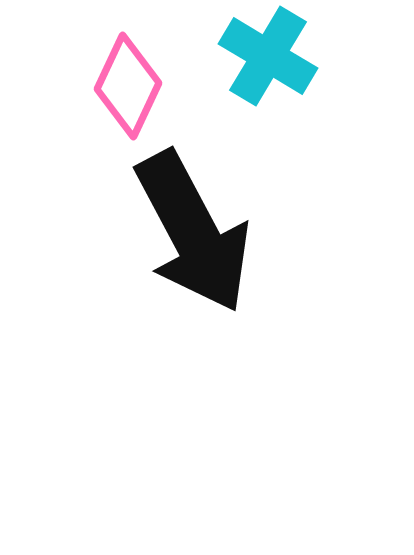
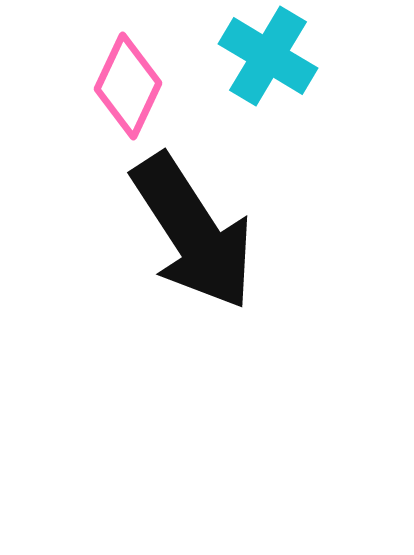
black arrow: rotated 5 degrees counterclockwise
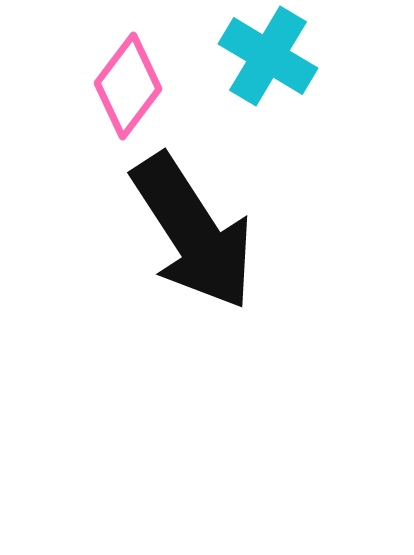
pink diamond: rotated 12 degrees clockwise
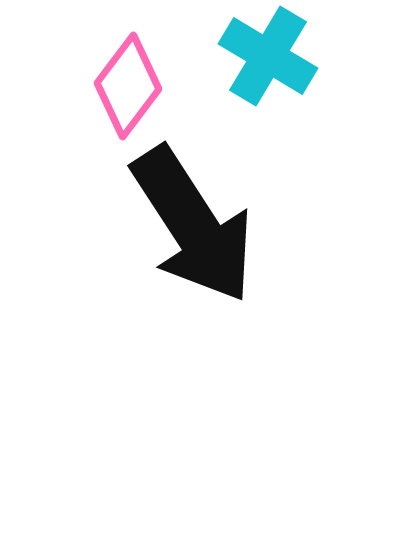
black arrow: moved 7 px up
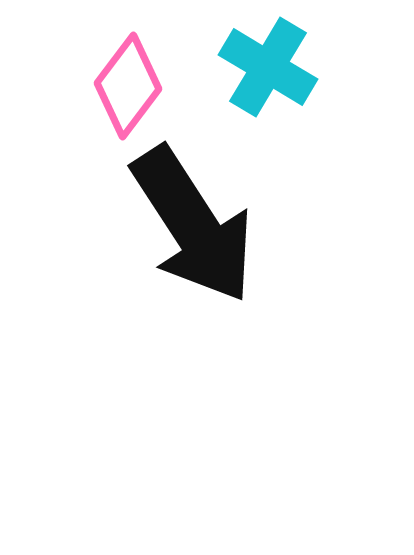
cyan cross: moved 11 px down
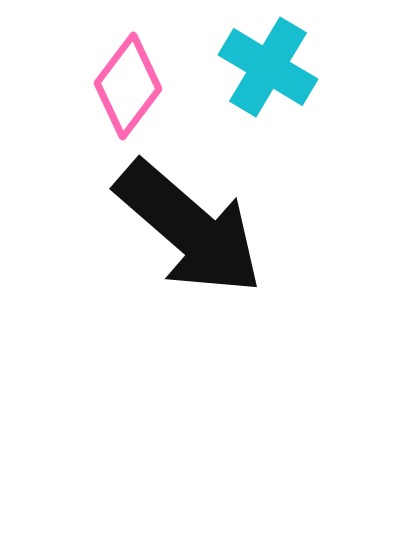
black arrow: moved 4 px left, 3 px down; rotated 16 degrees counterclockwise
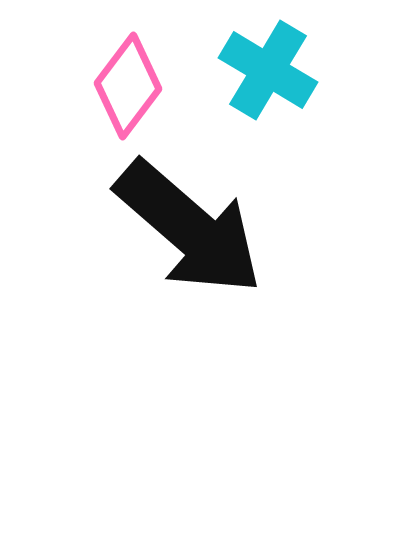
cyan cross: moved 3 px down
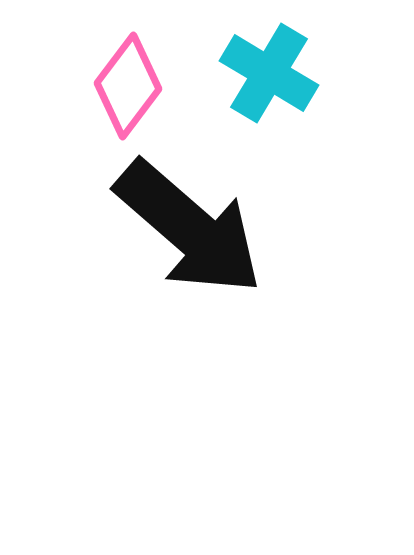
cyan cross: moved 1 px right, 3 px down
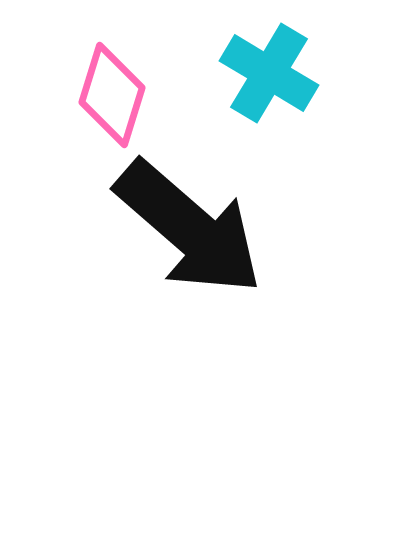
pink diamond: moved 16 px left, 9 px down; rotated 20 degrees counterclockwise
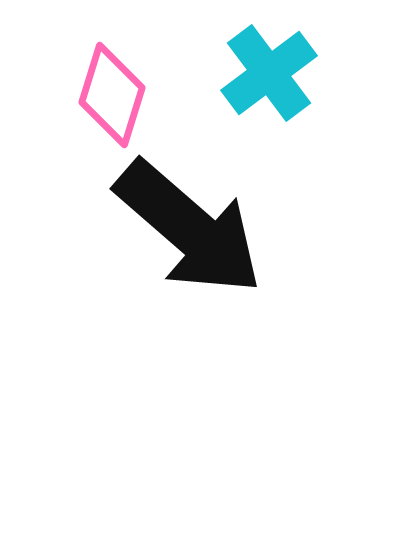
cyan cross: rotated 22 degrees clockwise
